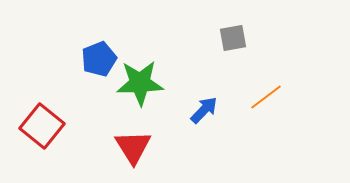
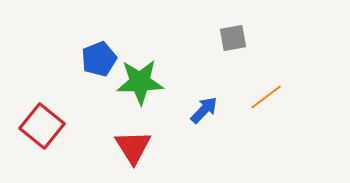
green star: moved 1 px up
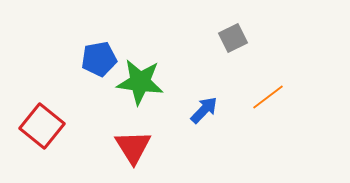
gray square: rotated 16 degrees counterclockwise
blue pentagon: rotated 12 degrees clockwise
green star: rotated 9 degrees clockwise
orange line: moved 2 px right
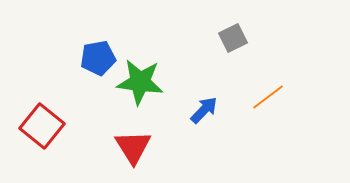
blue pentagon: moved 1 px left, 1 px up
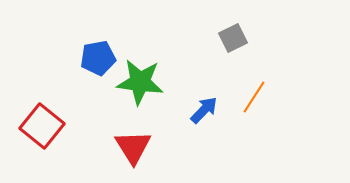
orange line: moved 14 px left; rotated 20 degrees counterclockwise
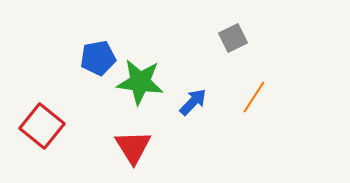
blue arrow: moved 11 px left, 8 px up
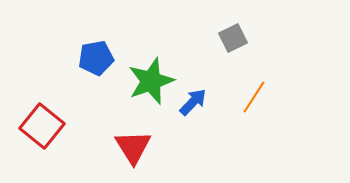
blue pentagon: moved 2 px left
green star: moved 11 px right, 1 px up; rotated 27 degrees counterclockwise
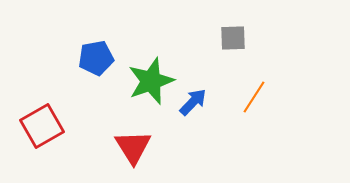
gray square: rotated 24 degrees clockwise
red square: rotated 21 degrees clockwise
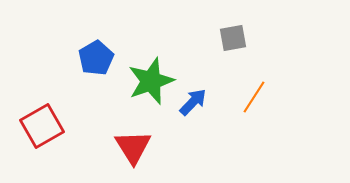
gray square: rotated 8 degrees counterclockwise
blue pentagon: rotated 20 degrees counterclockwise
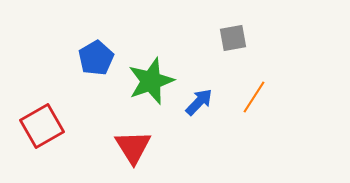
blue arrow: moved 6 px right
